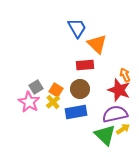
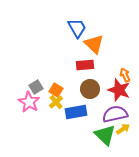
orange triangle: moved 3 px left
brown circle: moved 10 px right
yellow cross: moved 3 px right
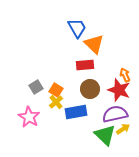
pink star: moved 15 px down
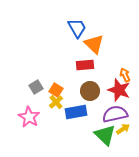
brown circle: moved 2 px down
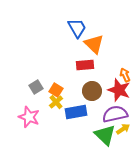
brown circle: moved 2 px right
pink star: rotated 10 degrees counterclockwise
